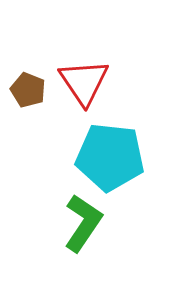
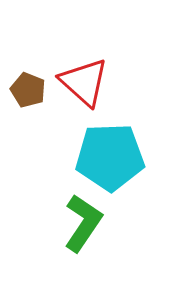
red triangle: rotated 14 degrees counterclockwise
cyan pentagon: rotated 8 degrees counterclockwise
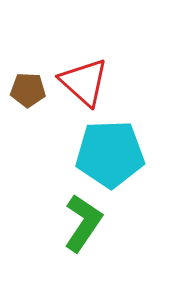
brown pentagon: rotated 20 degrees counterclockwise
cyan pentagon: moved 3 px up
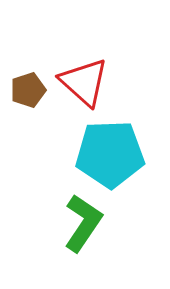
brown pentagon: rotated 20 degrees counterclockwise
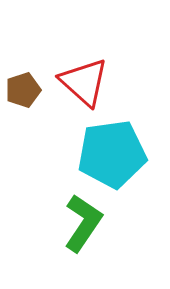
brown pentagon: moved 5 px left
cyan pentagon: moved 2 px right; rotated 6 degrees counterclockwise
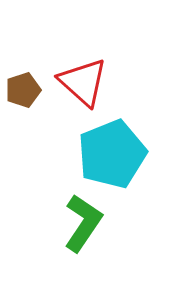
red triangle: moved 1 px left
cyan pentagon: rotated 14 degrees counterclockwise
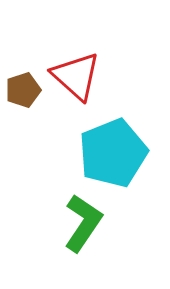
red triangle: moved 7 px left, 6 px up
cyan pentagon: moved 1 px right, 1 px up
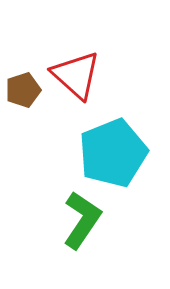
red triangle: moved 1 px up
green L-shape: moved 1 px left, 3 px up
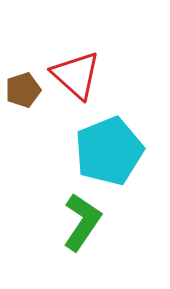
cyan pentagon: moved 4 px left, 2 px up
green L-shape: moved 2 px down
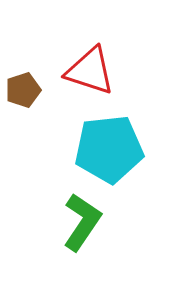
red triangle: moved 14 px right, 4 px up; rotated 24 degrees counterclockwise
cyan pentagon: moved 2 px up; rotated 16 degrees clockwise
